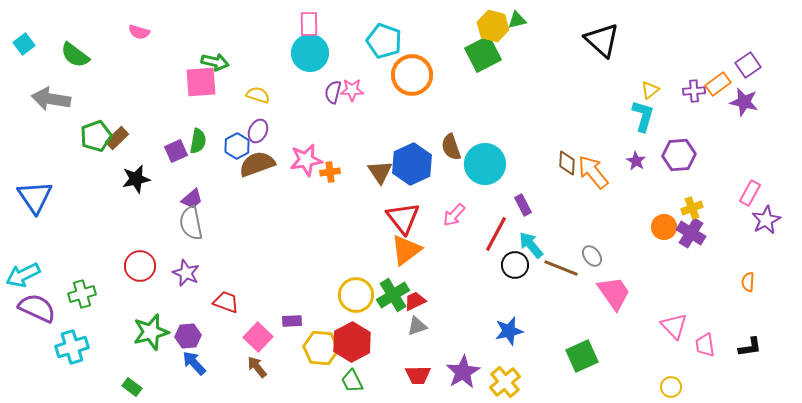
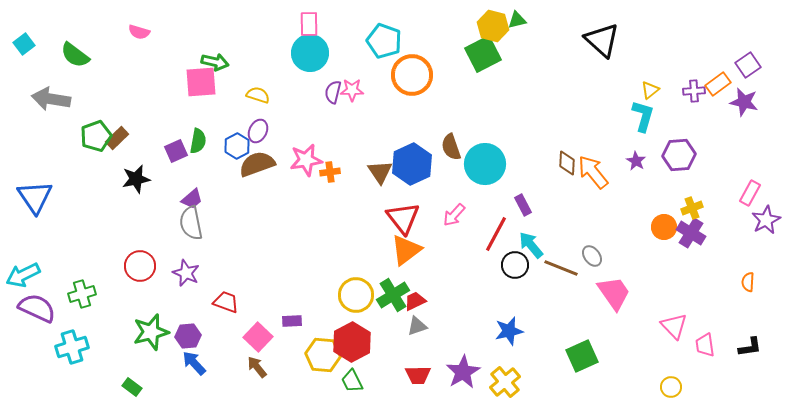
yellow hexagon at (321, 348): moved 2 px right, 7 px down
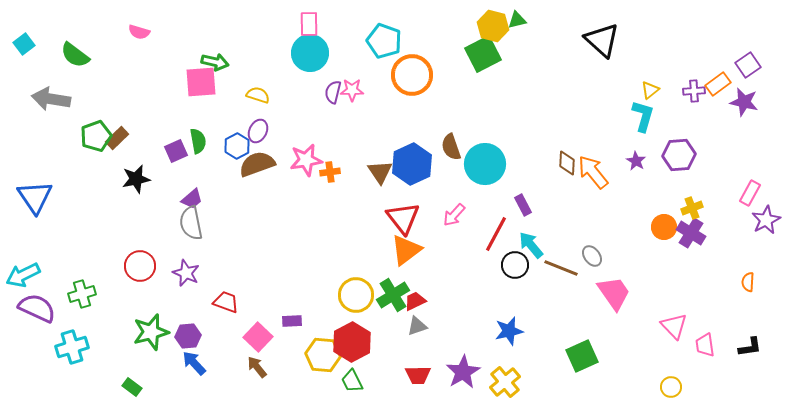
green semicircle at (198, 141): rotated 20 degrees counterclockwise
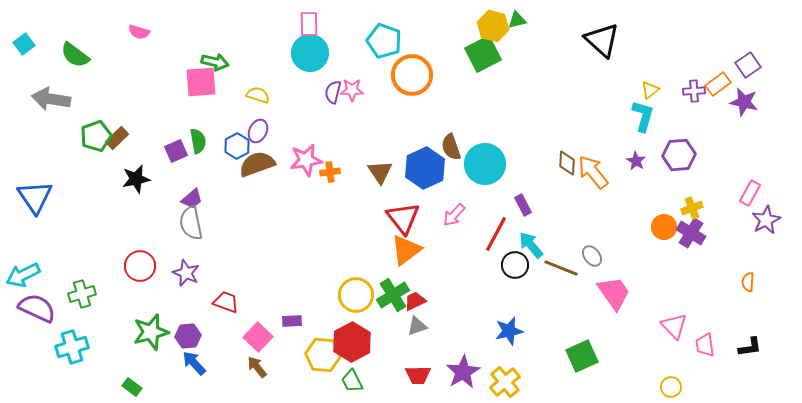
blue hexagon at (412, 164): moved 13 px right, 4 px down
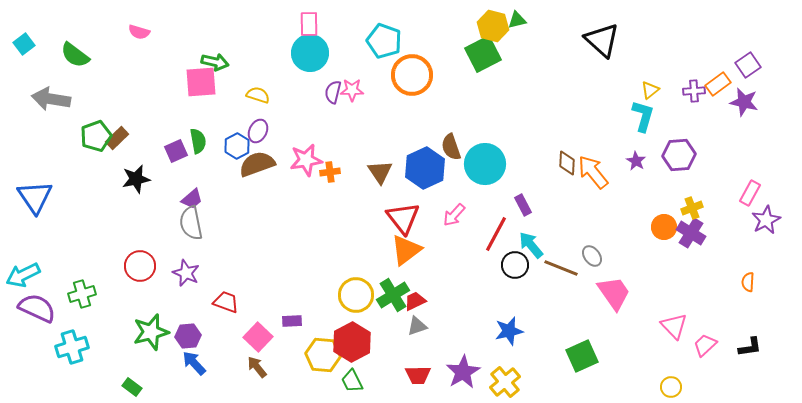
pink trapezoid at (705, 345): rotated 55 degrees clockwise
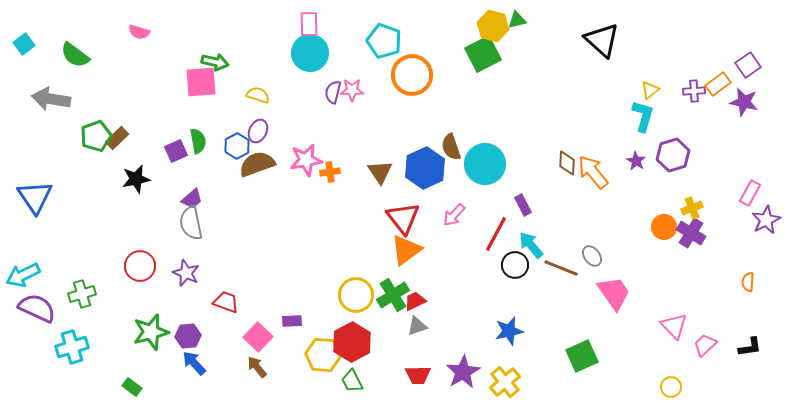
purple hexagon at (679, 155): moved 6 px left; rotated 12 degrees counterclockwise
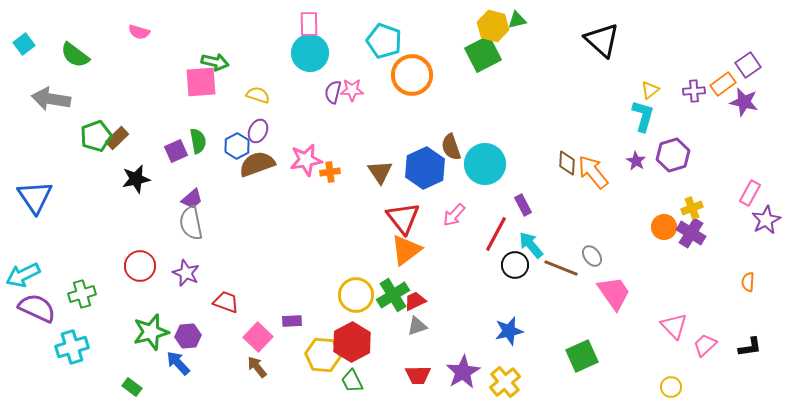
orange rectangle at (718, 84): moved 5 px right
blue arrow at (194, 363): moved 16 px left
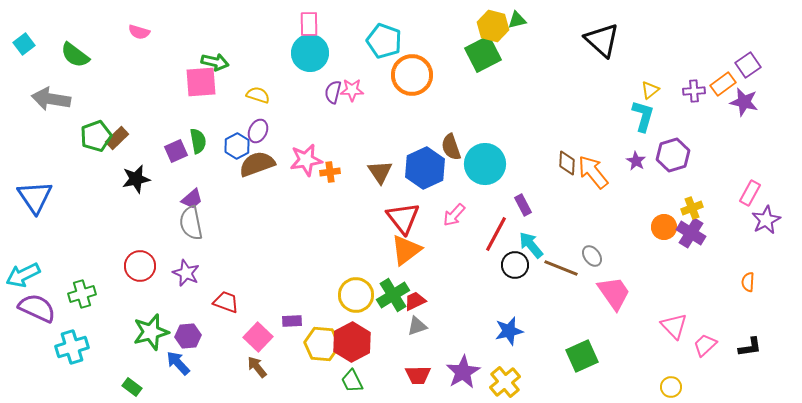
yellow hexagon at (323, 355): moved 1 px left, 11 px up
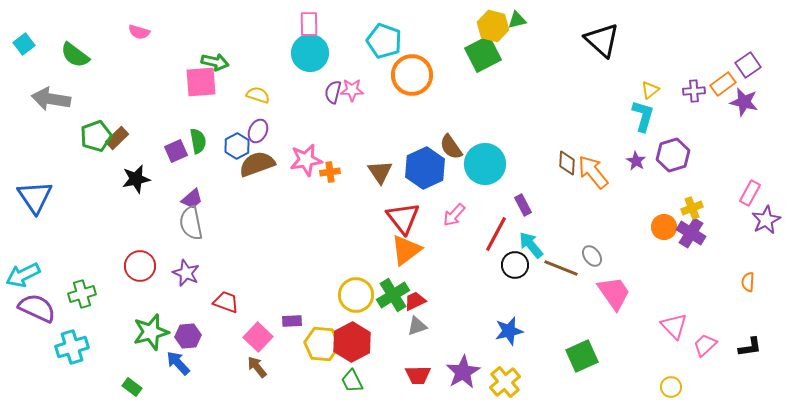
brown semicircle at (451, 147): rotated 16 degrees counterclockwise
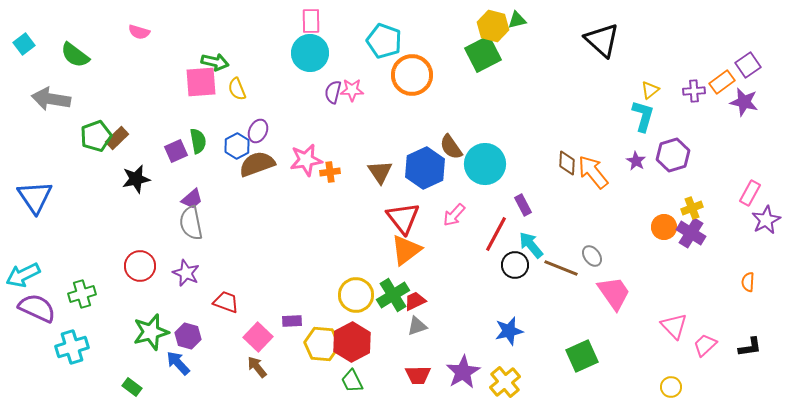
pink rectangle at (309, 24): moved 2 px right, 3 px up
orange rectangle at (723, 84): moved 1 px left, 2 px up
yellow semicircle at (258, 95): moved 21 px left, 6 px up; rotated 130 degrees counterclockwise
purple hexagon at (188, 336): rotated 20 degrees clockwise
